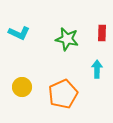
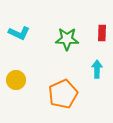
green star: rotated 10 degrees counterclockwise
yellow circle: moved 6 px left, 7 px up
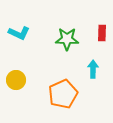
cyan arrow: moved 4 px left
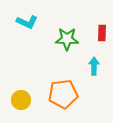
cyan L-shape: moved 8 px right, 11 px up
cyan arrow: moved 1 px right, 3 px up
yellow circle: moved 5 px right, 20 px down
orange pentagon: rotated 16 degrees clockwise
